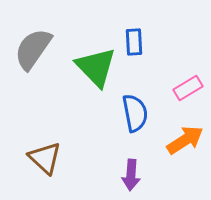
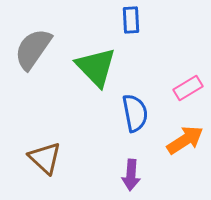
blue rectangle: moved 3 px left, 22 px up
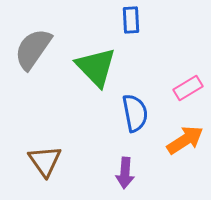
brown triangle: moved 3 px down; rotated 12 degrees clockwise
purple arrow: moved 6 px left, 2 px up
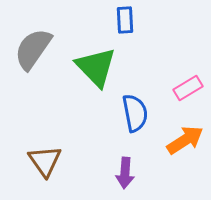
blue rectangle: moved 6 px left
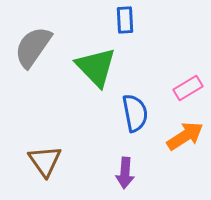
gray semicircle: moved 2 px up
orange arrow: moved 4 px up
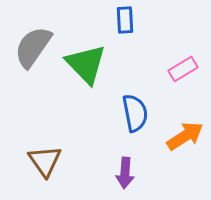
green triangle: moved 10 px left, 3 px up
pink rectangle: moved 5 px left, 19 px up
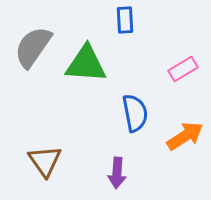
green triangle: rotated 42 degrees counterclockwise
purple arrow: moved 8 px left
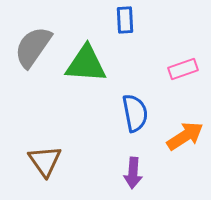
pink rectangle: rotated 12 degrees clockwise
purple arrow: moved 16 px right
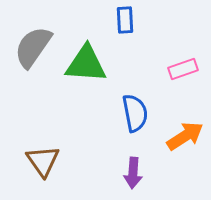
brown triangle: moved 2 px left
